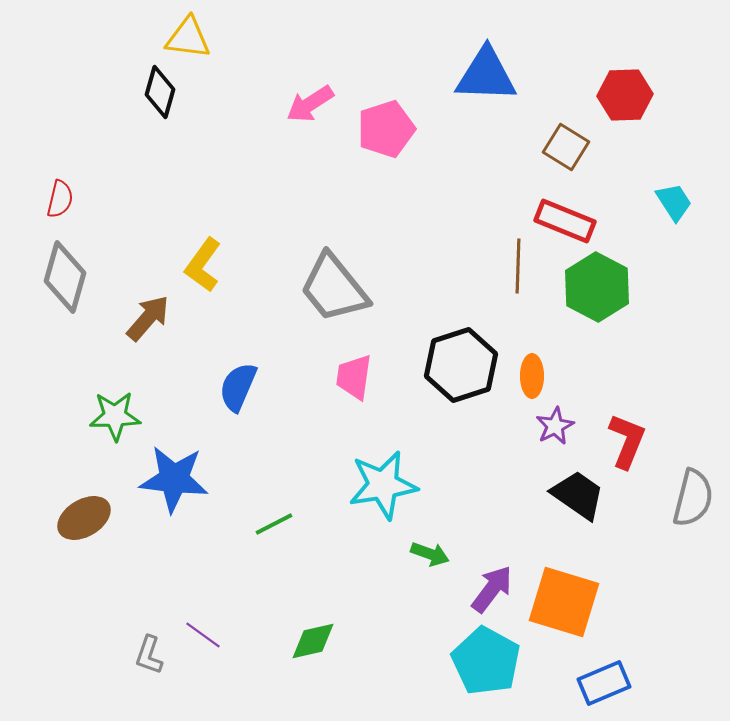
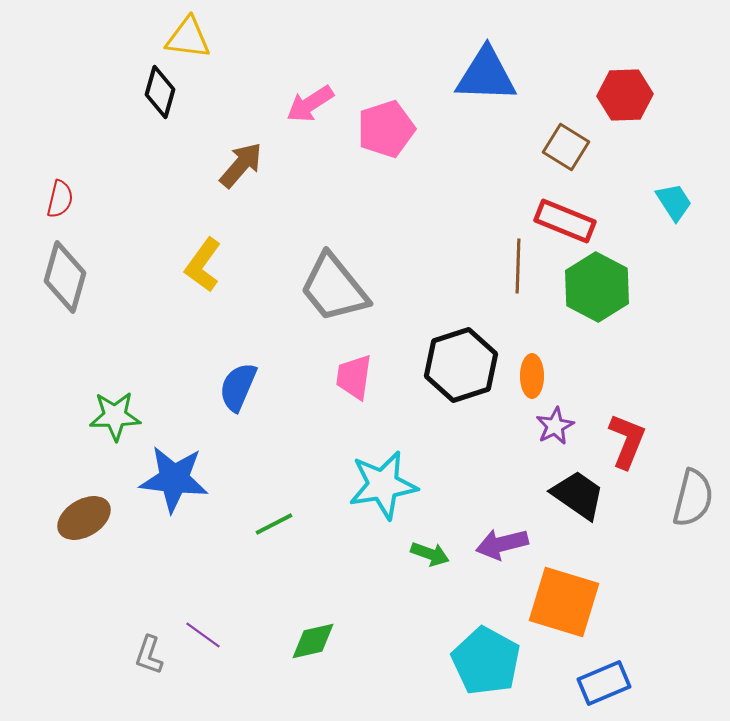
brown arrow: moved 93 px right, 153 px up
purple arrow: moved 10 px right, 45 px up; rotated 141 degrees counterclockwise
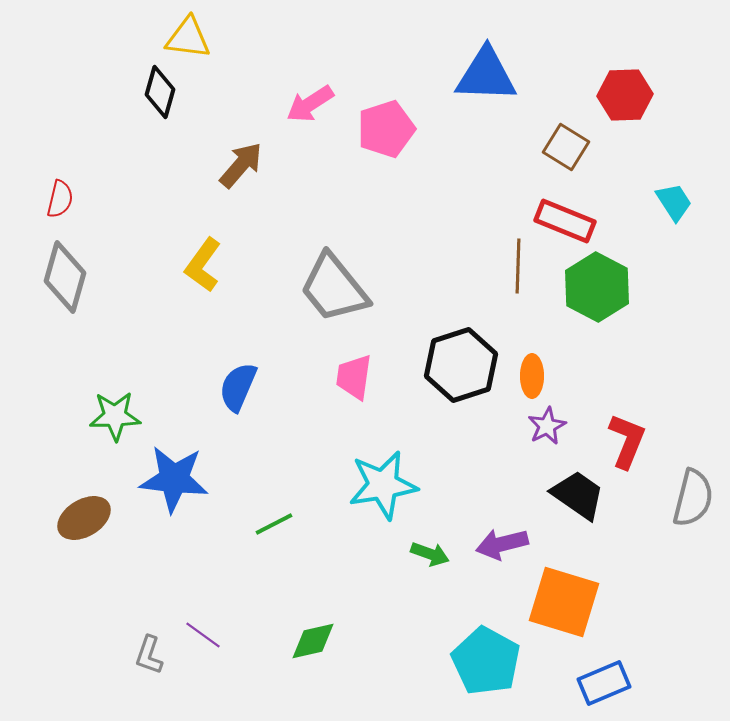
purple star: moved 8 px left
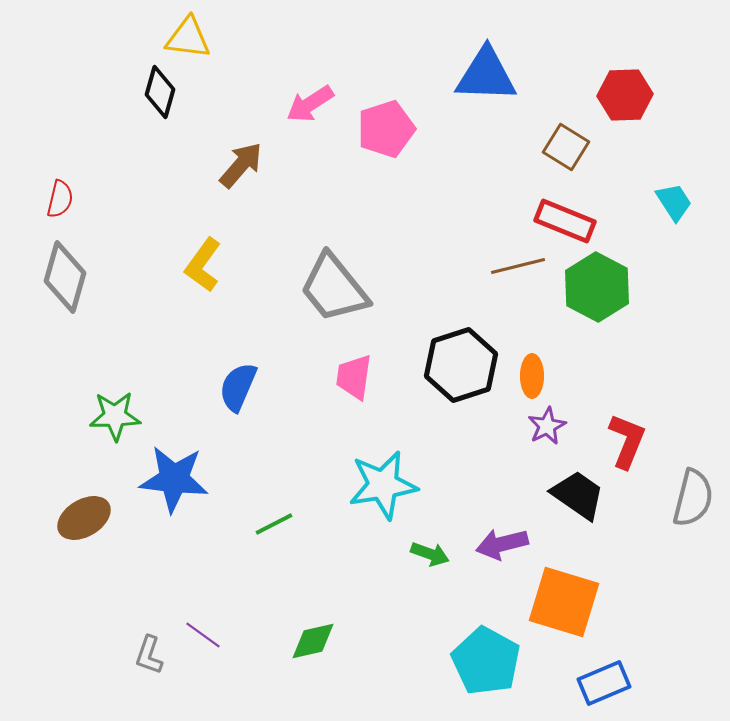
brown line: rotated 74 degrees clockwise
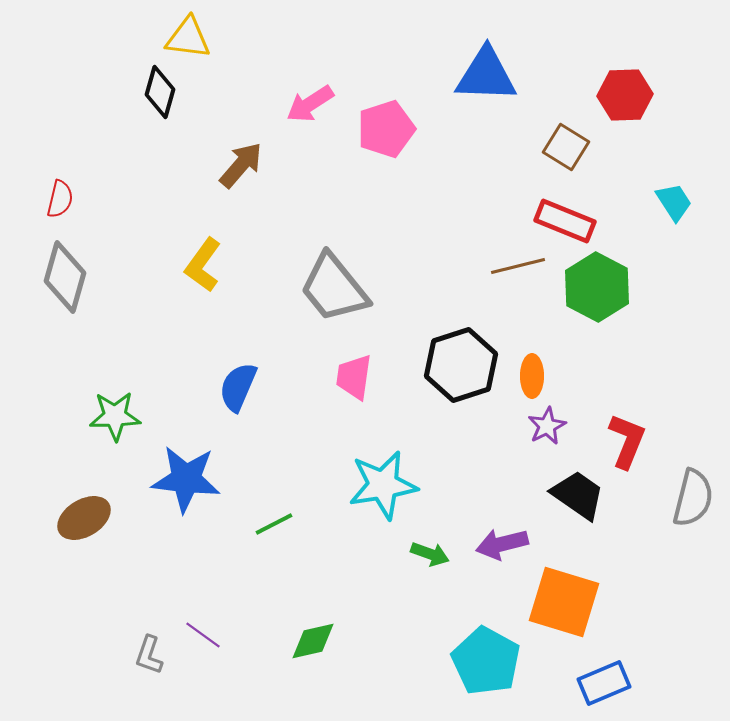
blue star: moved 12 px right
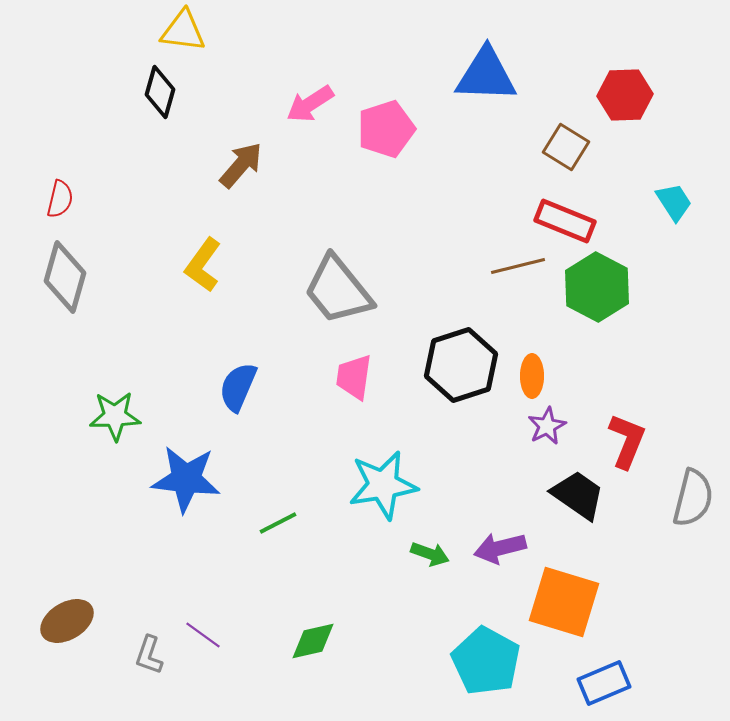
yellow triangle: moved 5 px left, 7 px up
gray trapezoid: moved 4 px right, 2 px down
brown ellipse: moved 17 px left, 103 px down
green line: moved 4 px right, 1 px up
purple arrow: moved 2 px left, 4 px down
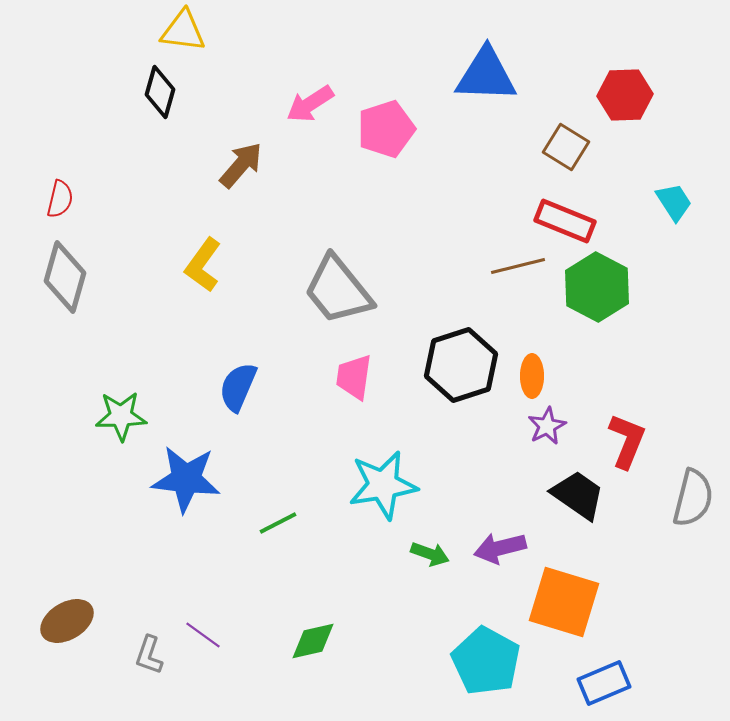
green star: moved 6 px right
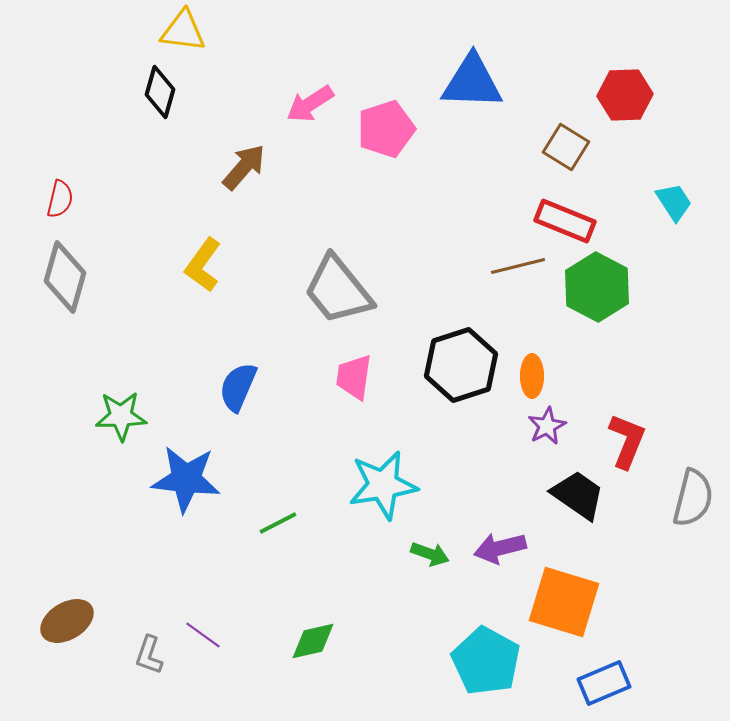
blue triangle: moved 14 px left, 7 px down
brown arrow: moved 3 px right, 2 px down
